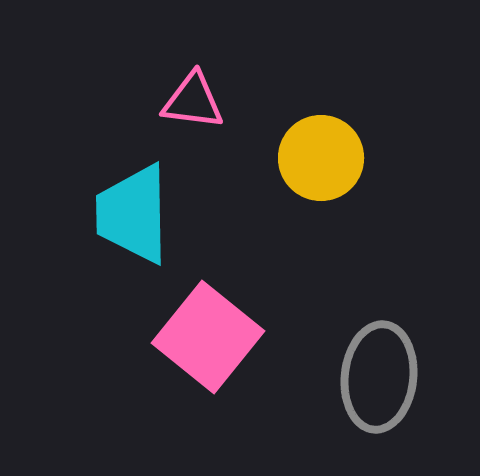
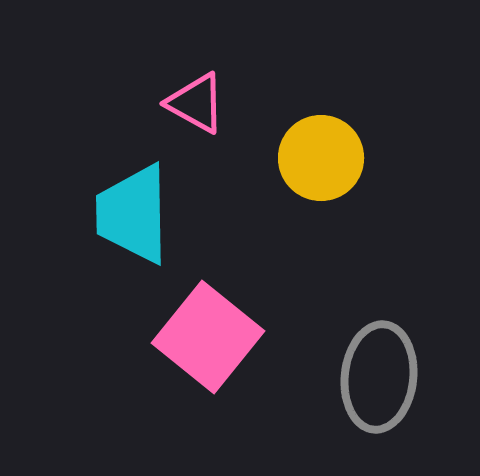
pink triangle: moved 3 px right, 2 px down; rotated 22 degrees clockwise
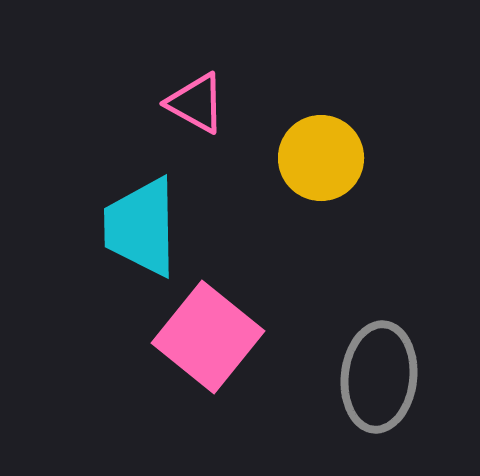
cyan trapezoid: moved 8 px right, 13 px down
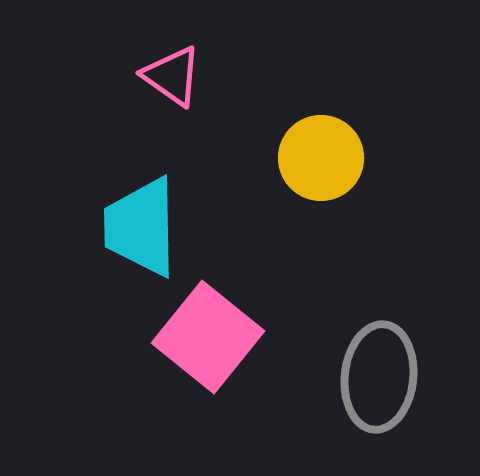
pink triangle: moved 24 px left, 27 px up; rotated 6 degrees clockwise
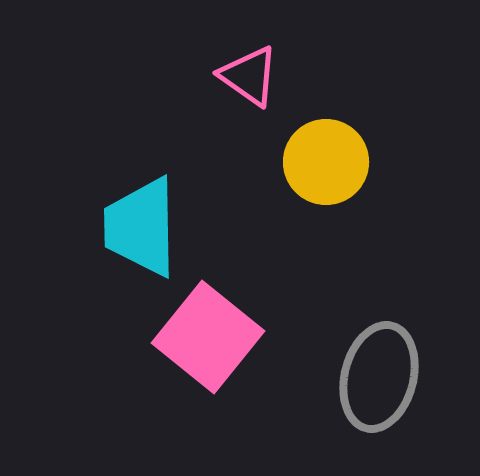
pink triangle: moved 77 px right
yellow circle: moved 5 px right, 4 px down
gray ellipse: rotated 8 degrees clockwise
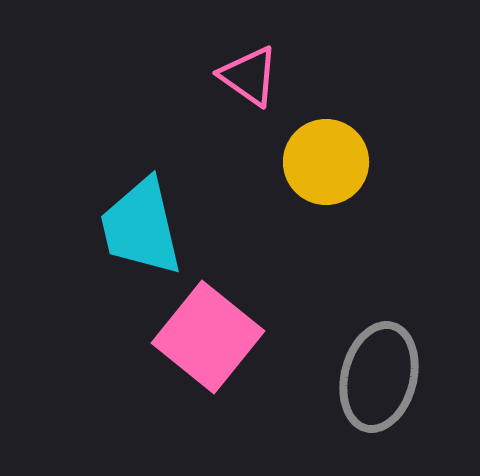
cyan trapezoid: rotated 12 degrees counterclockwise
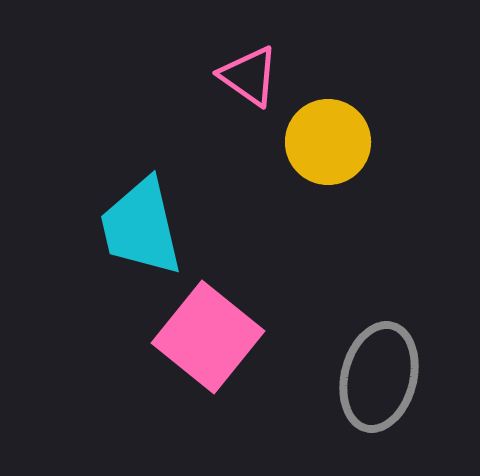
yellow circle: moved 2 px right, 20 px up
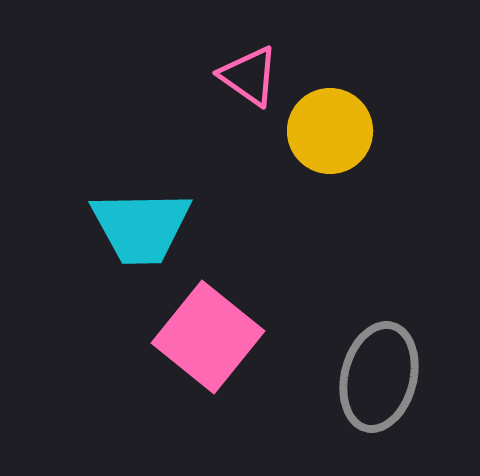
yellow circle: moved 2 px right, 11 px up
cyan trapezoid: rotated 78 degrees counterclockwise
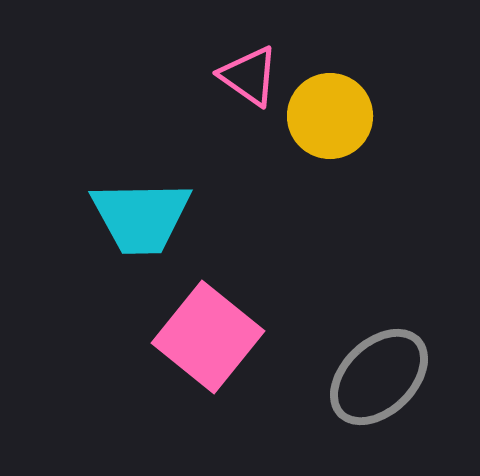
yellow circle: moved 15 px up
cyan trapezoid: moved 10 px up
gray ellipse: rotated 32 degrees clockwise
